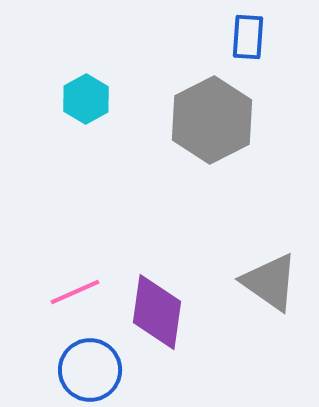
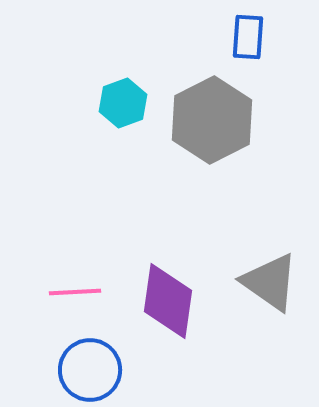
cyan hexagon: moved 37 px right, 4 px down; rotated 9 degrees clockwise
pink line: rotated 21 degrees clockwise
purple diamond: moved 11 px right, 11 px up
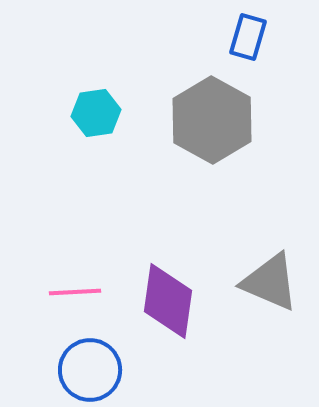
blue rectangle: rotated 12 degrees clockwise
cyan hexagon: moved 27 px left, 10 px down; rotated 12 degrees clockwise
gray hexagon: rotated 4 degrees counterclockwise
gray triangle: rotated 12 degrees counterclockwise
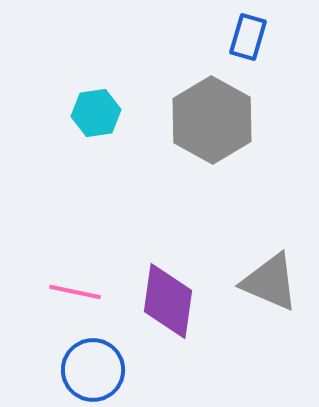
pink line: rotated 15 degrees clockwise
blue circle: moved 3 px right
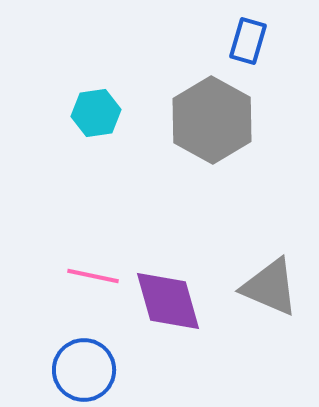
blue rectangle: moved 4 px down
gray triangle: moved 5 px down
pink line: moved 18 px right, 16 px up
purple diamond: rotated 24 degrees counterclockwise
blue circle: moved 9 px left
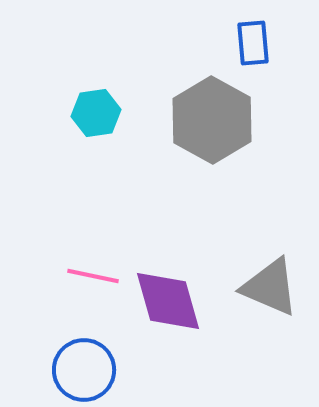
blue rectangle: moved 5 px right, 2 px down; rotated 21 degrees counterclockwise
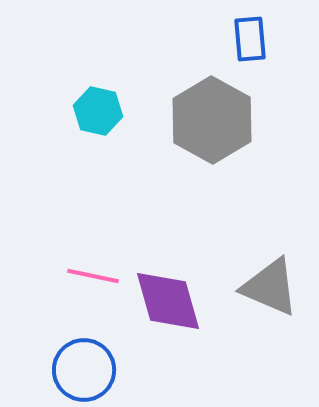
blue rectangle: moved 3 px left, 4 px up
cyan hexagon: moved 2 px right, 2 px up; rotated 21 degrees clockwise
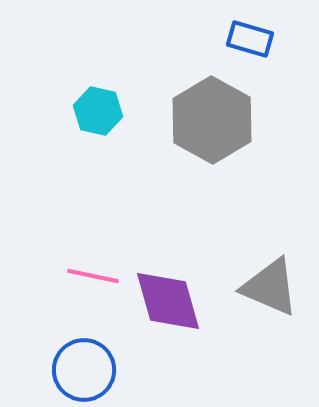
blue rectangle: rotated 69 degrees counterclockwise
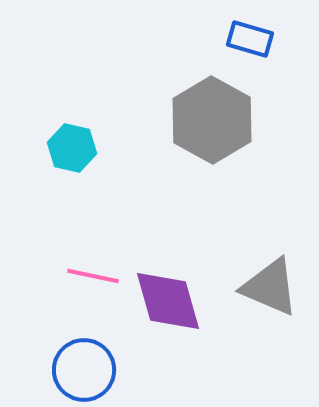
cyan hexagon: moved 26 px left, 37 px down
